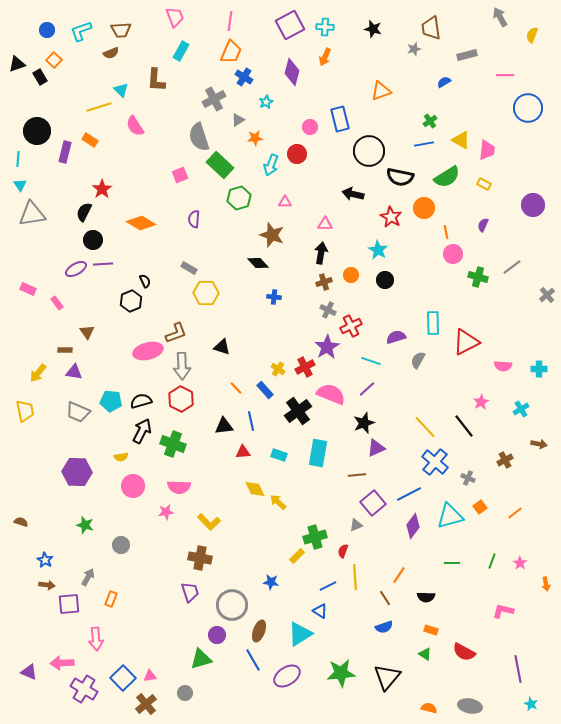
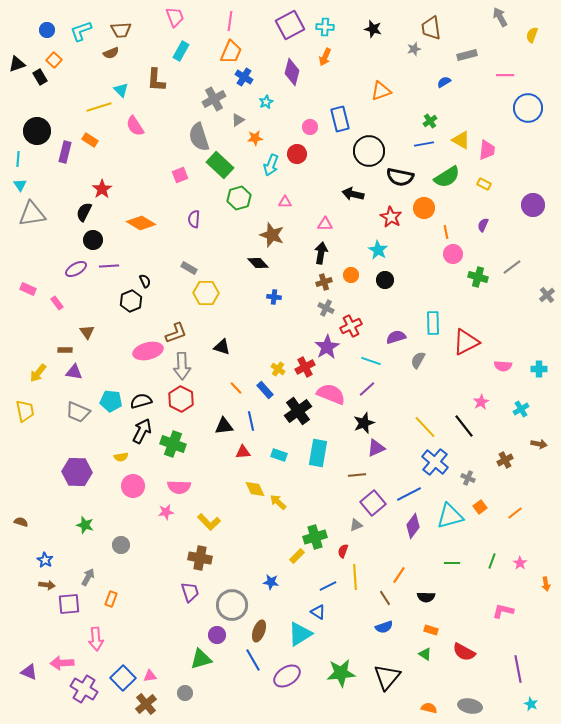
purple line at (103, 264): moved 6 px right, 2 px down
gray cross at (328, 310): moved 2 px left, 2 px up
blue triangle at (320, 611): moved 2 px left, 1 px down
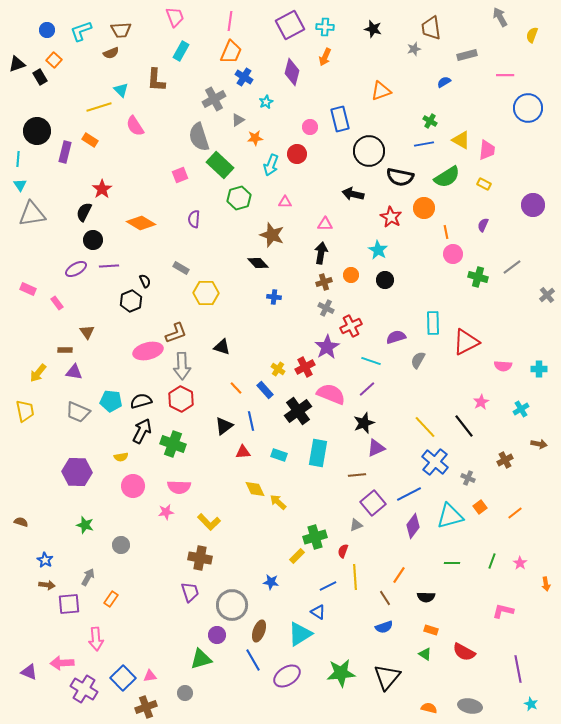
green cross at (430, 121): rotated 24 degrees counterclockwise
gray rectangle at (189, 268): moved 8 px left
black triangle at (224, 426): rotated 30 degrees counterclockwise
orange rectangle at (111, 599): rotated 14 degrees clockwise
brown cross at (146, 704): moved 3 px down; rotated 20 degrees clockwise
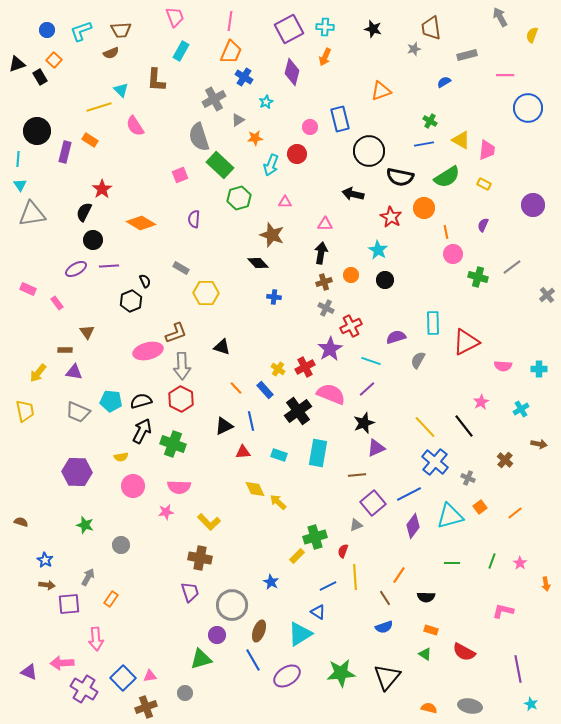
purple square at (290, 25): moved 1 px left, 4 px down
purple star at (327, 347): moved 3 px right, 2 px down
black triangle at (224, 426): rotated 12 degrees clockwise
brown cross at (505, 460): rotated 21 degrees counterclockwise
blue star at (271, 582): rotated 21 degrees clockwise
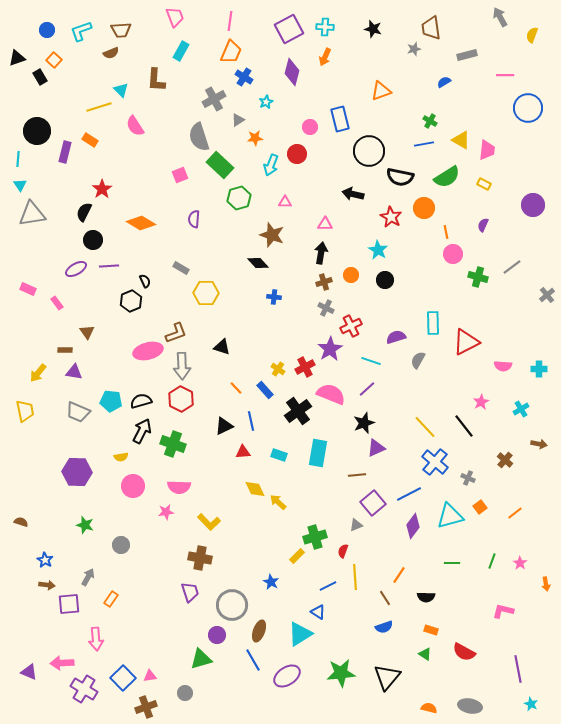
black triangle at (17, 64): moved 6 px up
